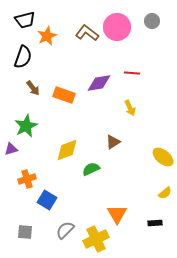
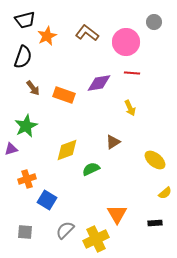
gray circle: moved 2 px right, 1 px down
pink circle: moved 9 px right, 15 px down
yellow ellipse: moved 8 px left, 3 px down
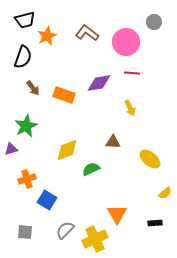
brown triangle: rotated 35 degrees clockwise
yellow ellipse: moved 5 px left, 1 px up
yellow cross: moved 1 px left
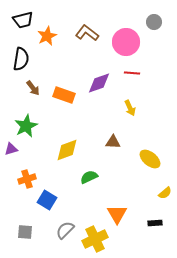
black trapezoid: moved 2 px left
black semicircle: moved 2 px left, 2 px down; rotated 10 degrees counterclockwise
purple diamond: rotated 10 degrees counterclockwise
green semicircle: moved 2 px left, 8 px down
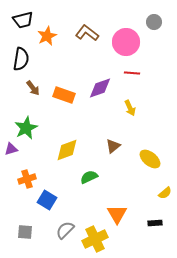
purple diamond: moved 1 px right, 5 px down
green star: moved 2 px down
brown triangle: moved 4 px down; rotated 42 degrees counterclockwise
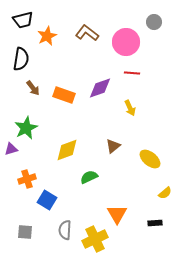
gray semicircle: rotated 42 degrees counterclockwise
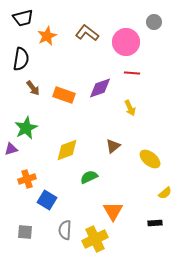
black trapezoid: moved 2 px up
orange triangle: moved 4 px left, 3 px up
